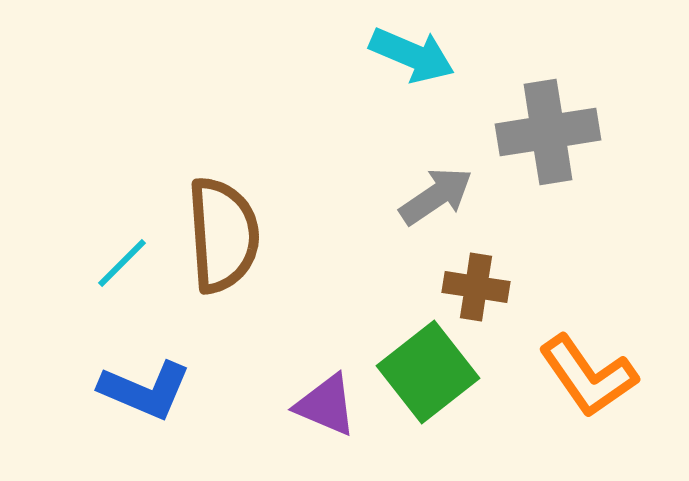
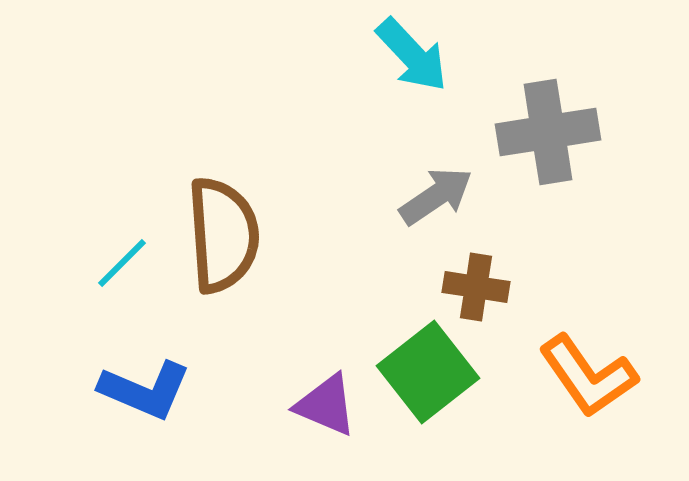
cyan arrow: rotated 24 degrees clockwise
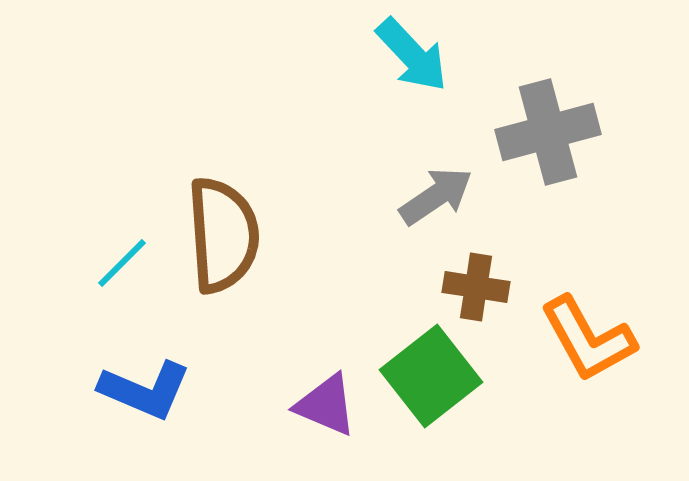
gray cross: rotated 6 degrees counterclockwise
green square: moved 3 px right, 4 px down
orange L-shape: moved 37 px up; rotated 6 degrees clockwise
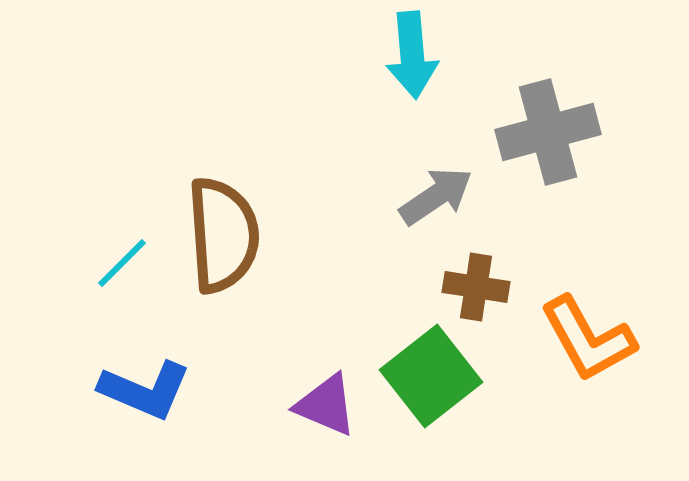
cyan arrow: rotated 38 degrees clockwise
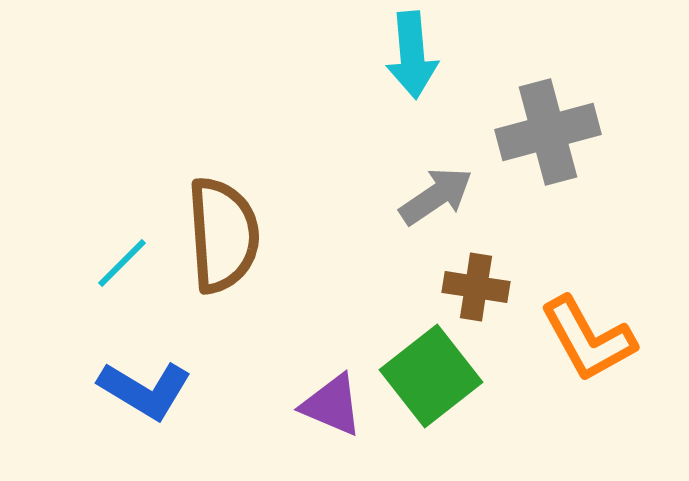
blue L-shape: rotated 8 degrees clockwise
purple triangle: moved 6 px right
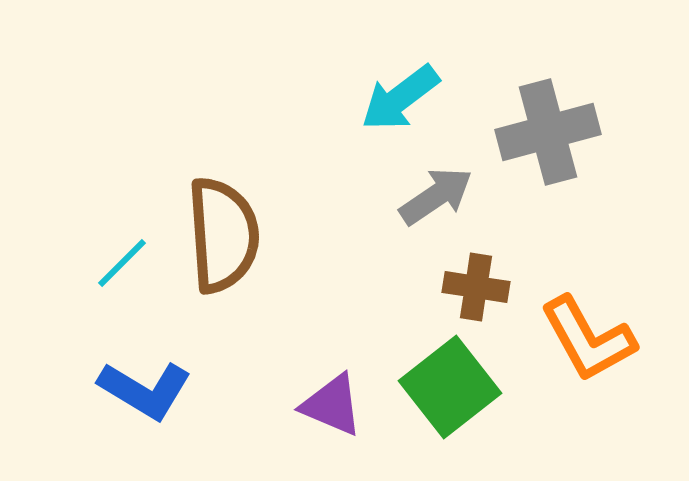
cyan arrow: moved 12 px left, 43 px down; rotated 58 degrees clockwise
green square: moved 19 px right, 11 px down
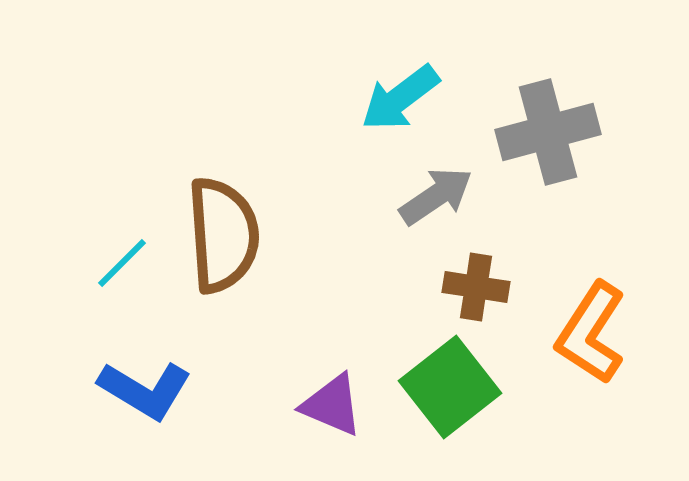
orange L-shape: moved 3 px right, 6 px up; rotated 62 degrees clockwise
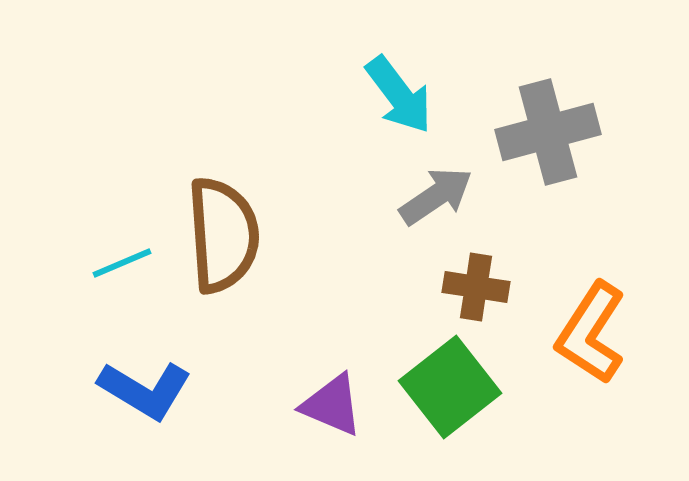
cyan arrow: moved 1 px left, 3 px up; rotated 90 degrees counterclockwise
cyan line: rotated 22 degrees clockwise
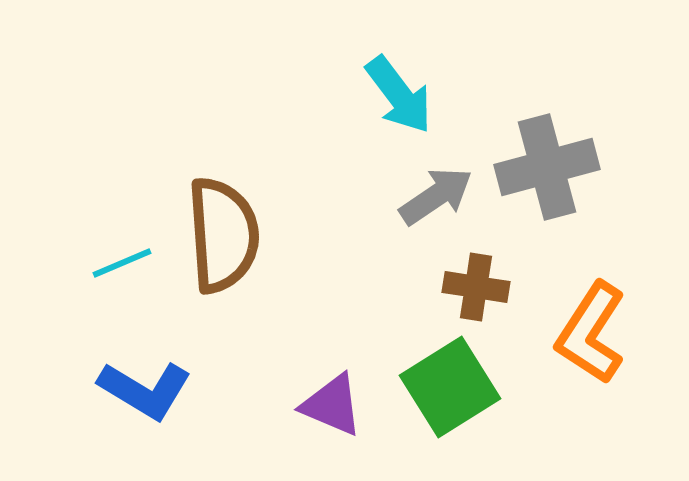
gray cross: moved 1 px left, 35 px down
green square: rotated 6 degrees clockwise
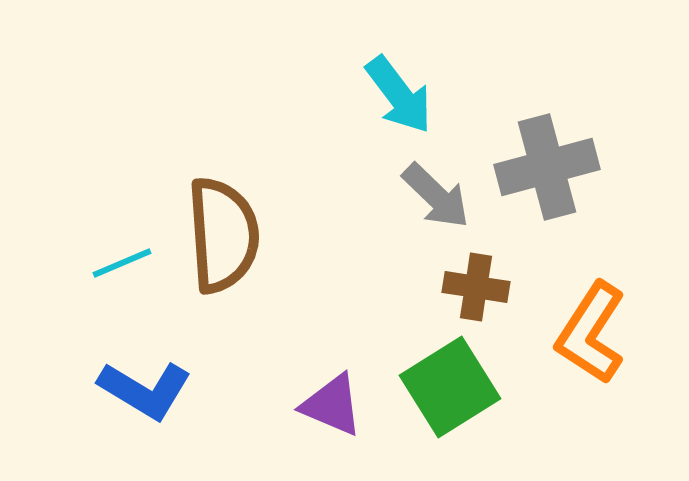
gray arrow: rotated 78 degrees clockwise
